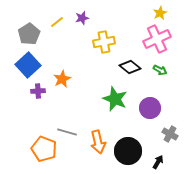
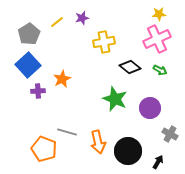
yellow star: moved 1 px left, 1 px down; rotated 24 degrees clockwise
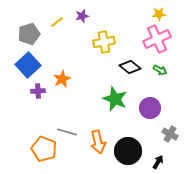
purple star: moved 2 px up
gray pentagon: rotated 15 degrees clockwise
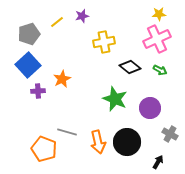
black circle: moved 1 px left, 9 px up
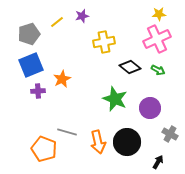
blue square: moved 3 px right; rotated 20 degrees clockwise
green arrow: moved 2 px left
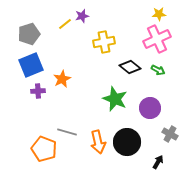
yellow line: moved 8 px right, 2 px down
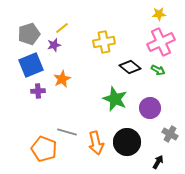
purple star: moved 28 px left, 29 px down
yellow line: moved 3 px left, 4 px down
pink cross: moved 4 px right, 3 px down
orange arrow: moved 2 px left, 1 px down
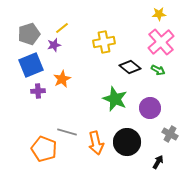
pink cross: rotated 16 degrees counterclockwise
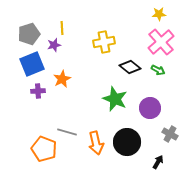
yellow line: rotated 56 degrees counterclockwise
blue square: moved 1 px right, 1 px up
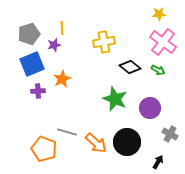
pink cross: moved 2 px right; rotated 12 degrees counterclockwise
orange arrow: rotated 35 degrees counterclockwise
